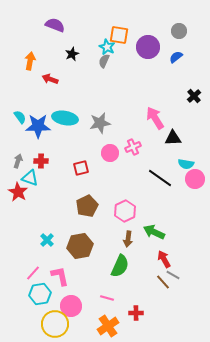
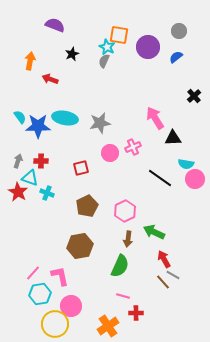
cyan cross at (47, 240): moved 47 px up; rotated 24 degrees counterclockwise
pink line at (107, 298): moved 16 px right, 2 px up
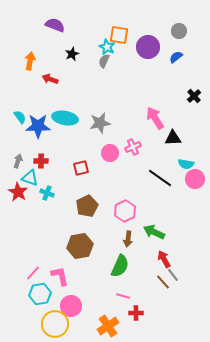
gray line at (173, 275): rotated 24 degrees clockwise
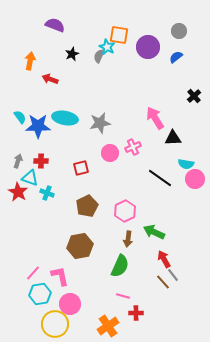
gray semicircle at (104, 61): moved 5 px left, 5 px up
pink circle at (71, 306): moved 1 px left, 2 px up
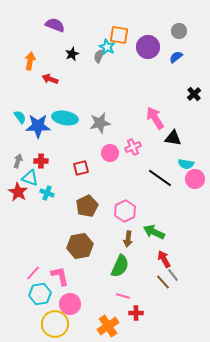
black cross at (194, 96): moved 2 px up
black triangle at (173, 138): rotated 12 degrees clockwise
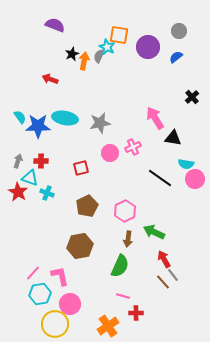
orange arrow at (30, 61): moved 54 px right
black cross at (194, 94): moved 2 px left, 3 px down
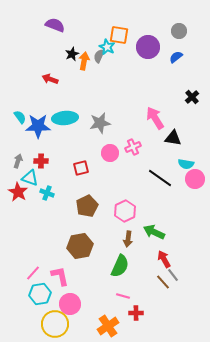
cyan ellipse at (65, 118): rotated 15 degrees counterclockwise
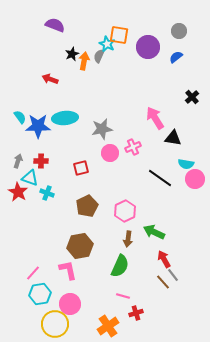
cyan star at (107, 47): moved 3 px up
gray star at (100, 123): moved 2 px right, 6 px down
pink L-shape at (60, 276): moved 8 px right, 6 px up
red cross at (136, 313): rotated 16 degrees counterclockwise
